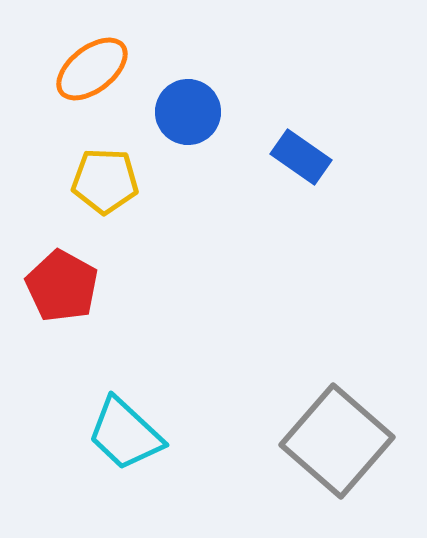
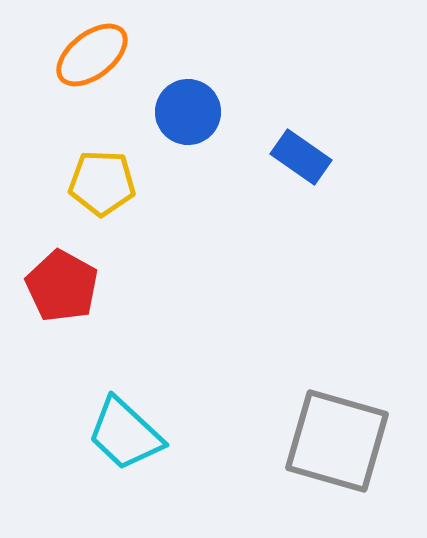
orange ellipse: moved 14 px up
yellow pentagon: moved 3 px left, 2 px down
gray square: rotated 25 degrees counterclockwise
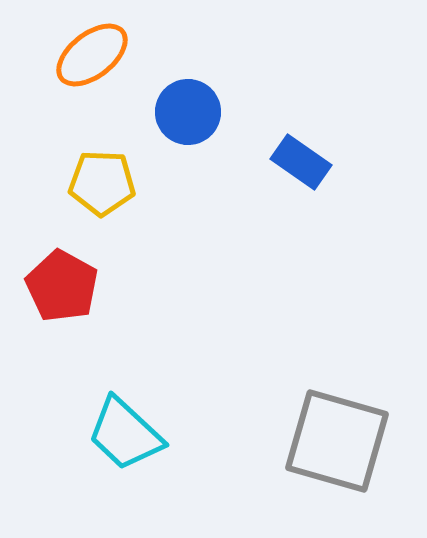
blue rectangle: moved 5 px down
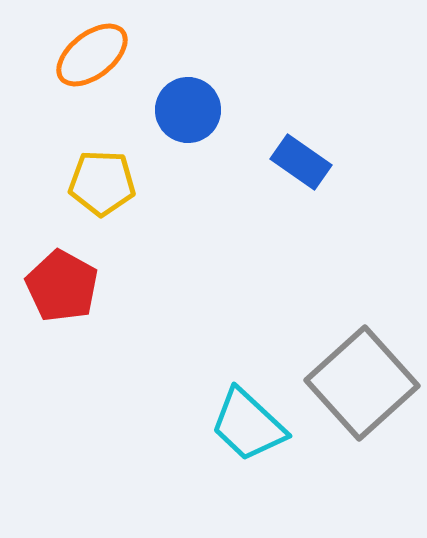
blue circle: moved 2 px up
cyan trapezoid: moved 123 px right, 9 px up
gray square: moved 25 px right, 58 px up; rotated 32 degrees clockwise
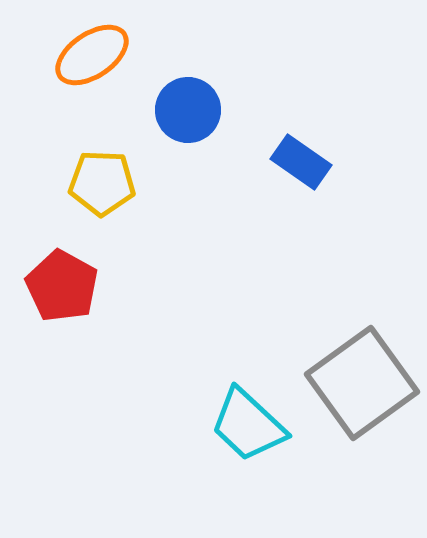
orange ellipse: rotated 4 degrees clockwise
gray square: rotated 6 degrees clockwise
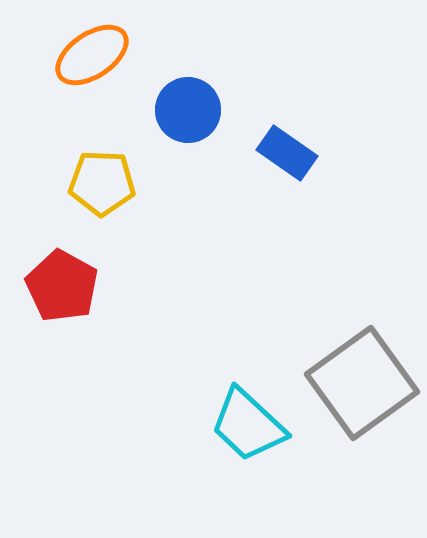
blue rectangle: moved 14 px left, 9 px up
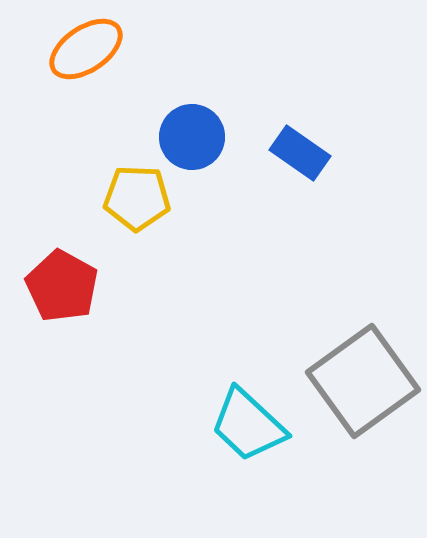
orange ellipse: moved 6 px left, 6 px up
blue circle: moved 4 px right, 27 px down
blue rectangle: moved 13 px right
yellow pentagon: moved 35 px right, 15 px down
gray square: moved 1 px right, 2 px up
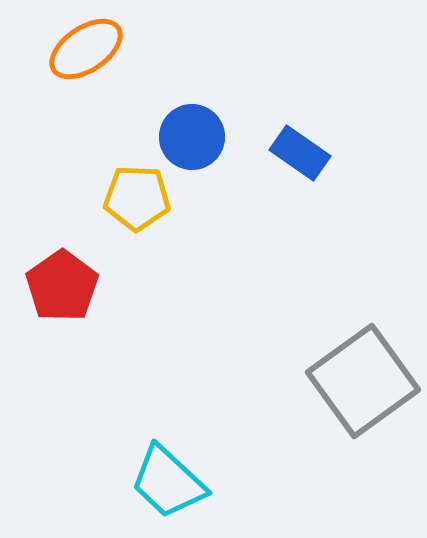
red pentagon: rotated 8 degrees clockwise
cyan trapezoid: moved 80 px left, 57 px down
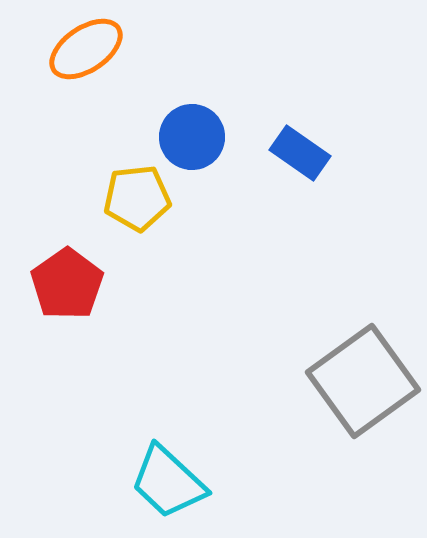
yellow pentagon: rotated 8 degrees counterclockwise
red pentagon: moved 5 px right, 2 px up
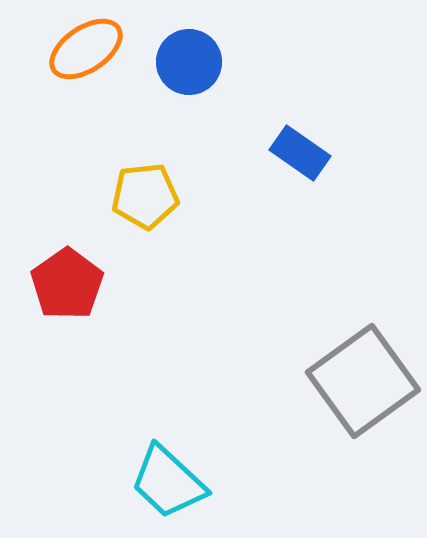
blue circle: moved 3 px left, 75 px up
yellow pentagon: moved 8 px right, 2 px up
